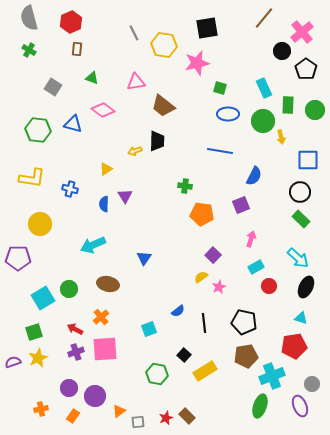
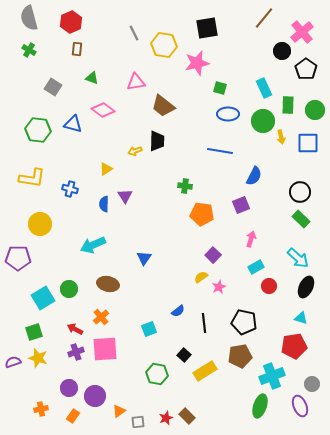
blue square at (308, 160): moved 17 px up
brown pentagon at (246, 356): moved 6 px left
yellow star at (38, 358): rotated 30 degrees counterclockwise
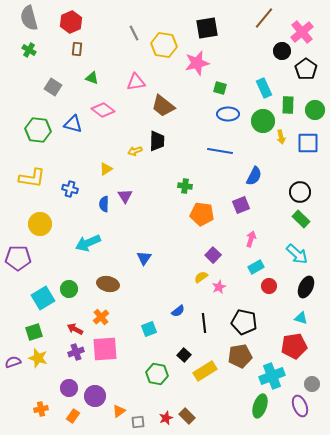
cyan arrow at (93, 245): moved 5 px left, 2 px up
cyan arrow at (298, 258): moved 1 px left, 4 px up
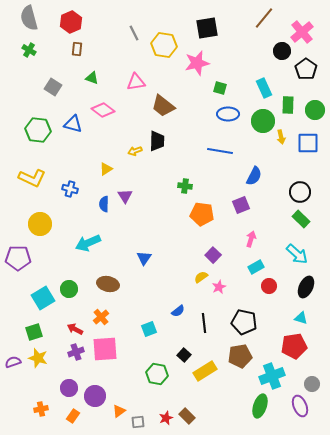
yellow L-shape at (32, 178): rotated 16 degrees clockwise
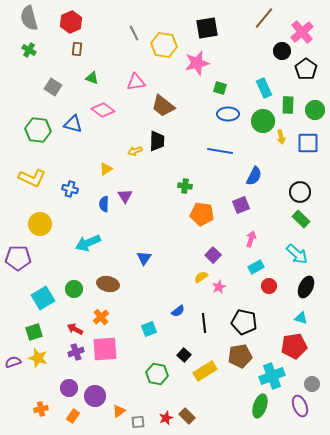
green circle at (69, 289): moved 5 px right
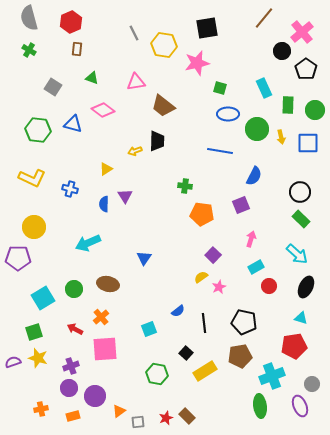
green circle at (263, 121): moved 6 px left, 8 px down
yellow circle at (40, 224): moved 6 px left, 3 px down
purple cross at (76, 352): moved 5 px left, 14 px down
black square at (184, 355): moved 2 px right, 2 px up
green ellipse at (260, 406): rotated 25 degrees counterclockwise
orange rectangle at (73, 416): rotated 40 degrees clockwise
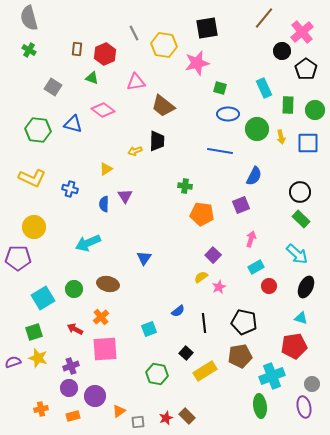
red hexagon at (71, 22): moved 34 px right, 32 px down
purple ellipse at (300, 406): moved 4 px right, 1 px down; rotated 10 degrees clockwise
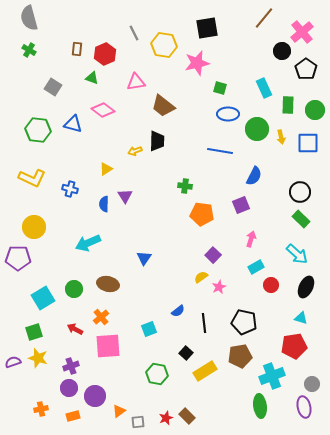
red circle at (269, 286): moved 2 px right, 1 px up
pink square at (105, 349): moved 3 px right, 3 px up
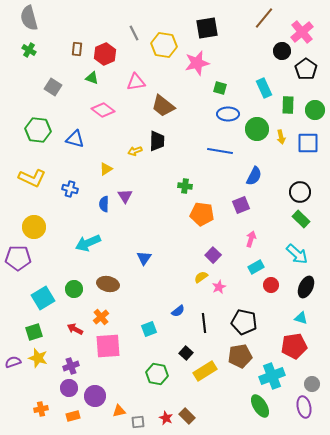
blue triangle at (73, 124): moved 2 px right, 15 px down
green ellipse at (260, 406): rotated 25 degrees counterclockwise
orange triangle at (119, 411): rotated 24 degrees clockwise
red star at (166, 418): rotated 24 degrees counterclockwise
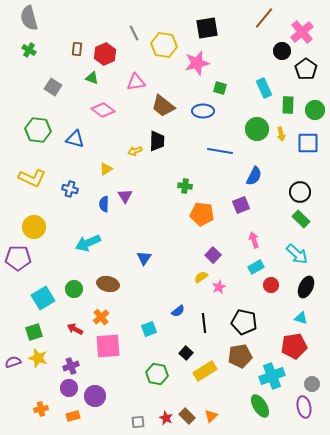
blue ellipse at (228, 114): moved 25 px left, 3 px up
yellow arrow at (281, 137): moved 3 px up
pink arrow at (251, 239): moved 3 px right, 1 px down; rotated 35 degrees counterclockwise
orange triangle at (119, 411): moved 92 px right, 5 px down; rotated 32 degrees counterclockwise
